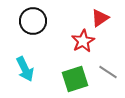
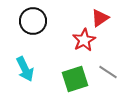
red star: moved 1 px right, 1 px up
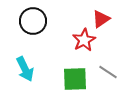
red triangle: moved 1 px right, 1 px down
green square: rotated 16 degrees clockwise
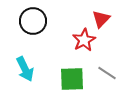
red triangle: rotated 12 degrees counterclockwise
gray line: moved 1 px left, 1 px down
green square: moved 3 px left
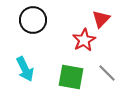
black circle: moved 1 px up
gray line: rotated 12 degrees clockwise
green square: moved 1 px left, 2 px up; rotated 12 degrees clockwise
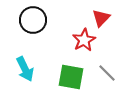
red triangle: moved 1 px up
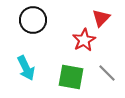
cyan arrow: moved 1 px right, 1 px up
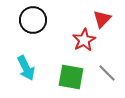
red triangle: moved 1 px right, 1 px down
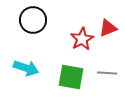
red triangle: moved 6 px right, 9 px down; rotated 24 degrees clockwise
red star: moved 2 px left, 1 px up
cyan arrow: rotated 45 degrees counterclockwise
gray line: rotated 42 degrees counterclockwise
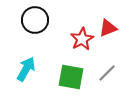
black circle: moved 2 px right
cyan arrow: moved 1 px down; rotated 80 degrees counterclockwise
gray line: rotated 48 degrees counterclockwise
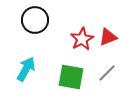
red triangle: moved 9 px down
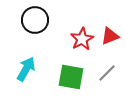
red triangle: moved 2 px right, 1 px up
